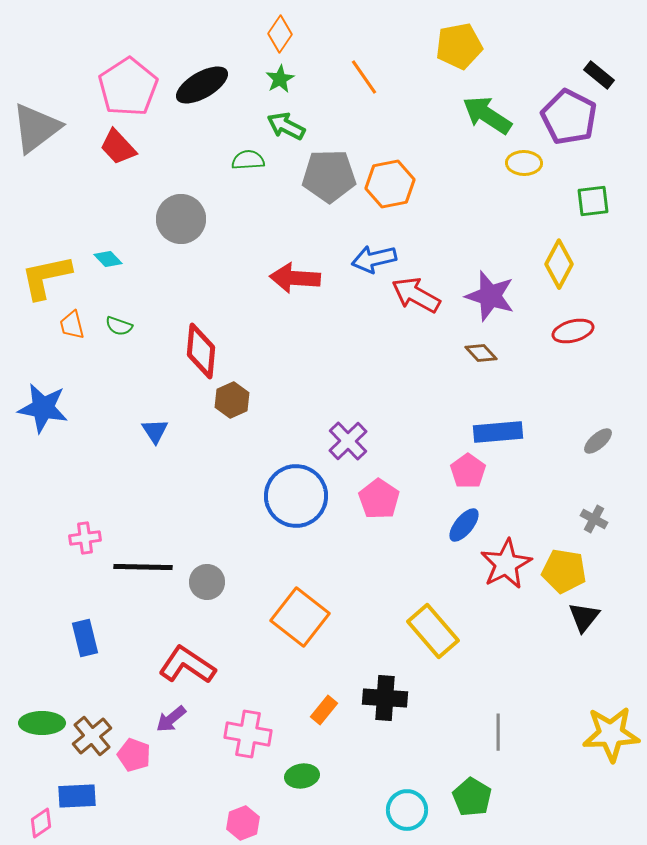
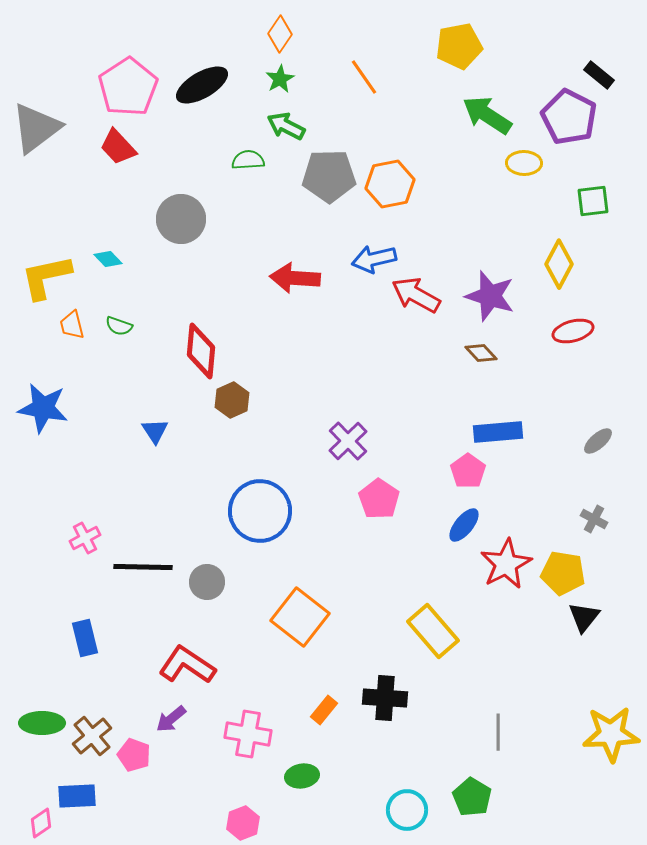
blue circle at (296, 496): moved 36 px left, 15 px down
pink cross at (85, 538): rotated 20 degrees counterclockwise
yellow pentagon at (564, 571): moved 1 px left, 2 px down
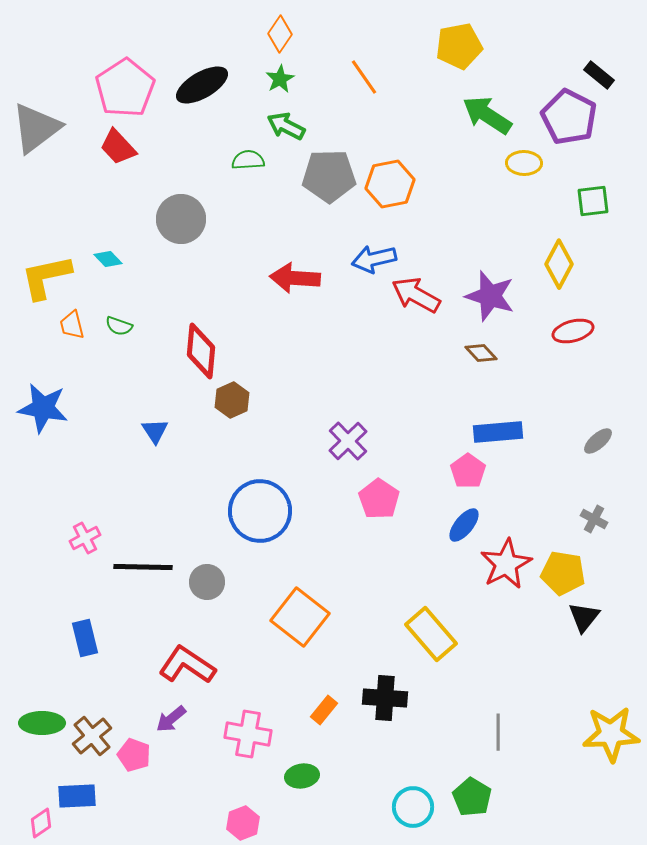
pink pentagon at (128, 87): moved 3 px left, 1 px down
yellow rectangle at (433, 631): moved 2 px left, 3 px down
cyan circle at (407, 810): moved 6 px right, 3 px up
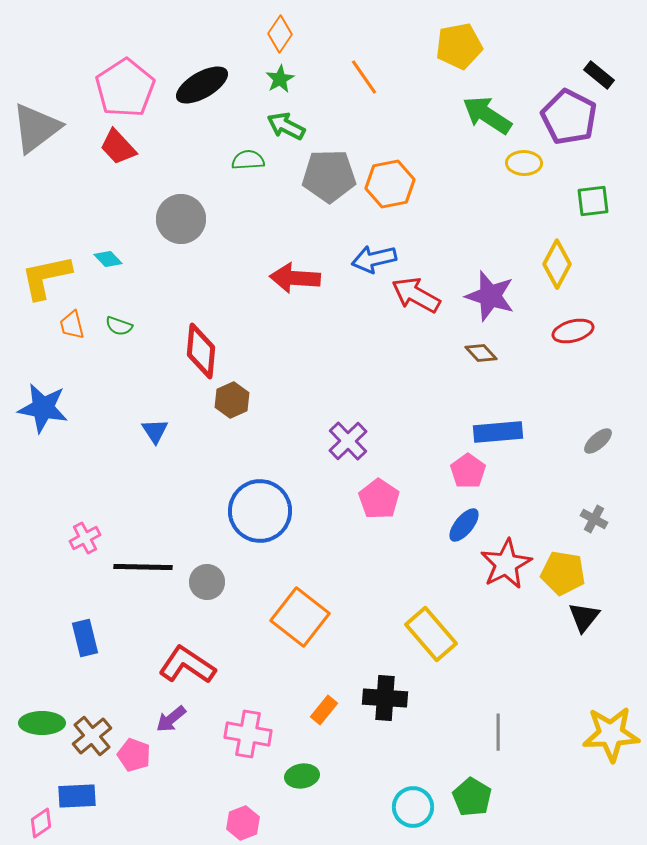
yellow diamond at (559, 264): moved 2 px left
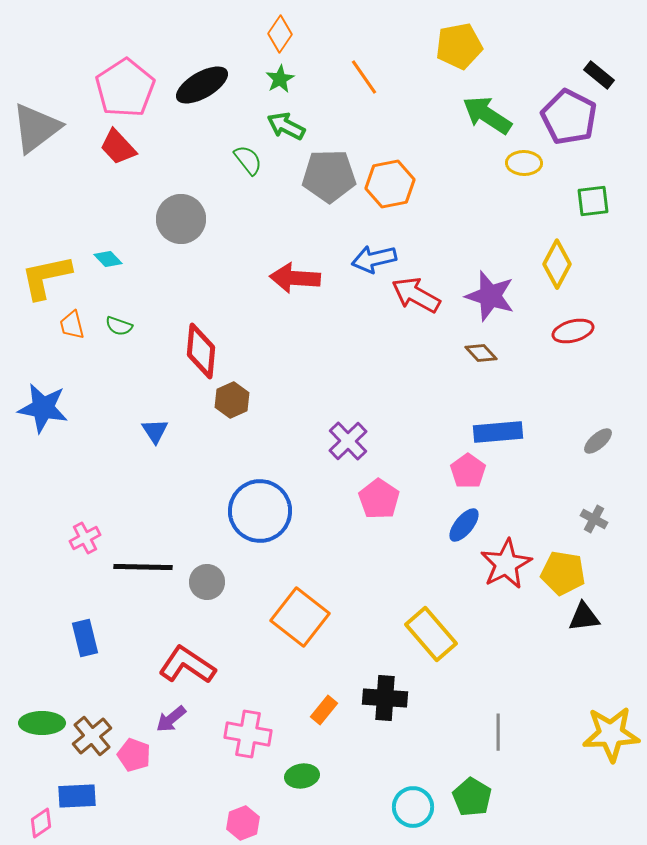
green semicircle at (248, 160): rotated 56 degrees clockwise
black triangle at (584, 617): rotated 44 degrees clockwise
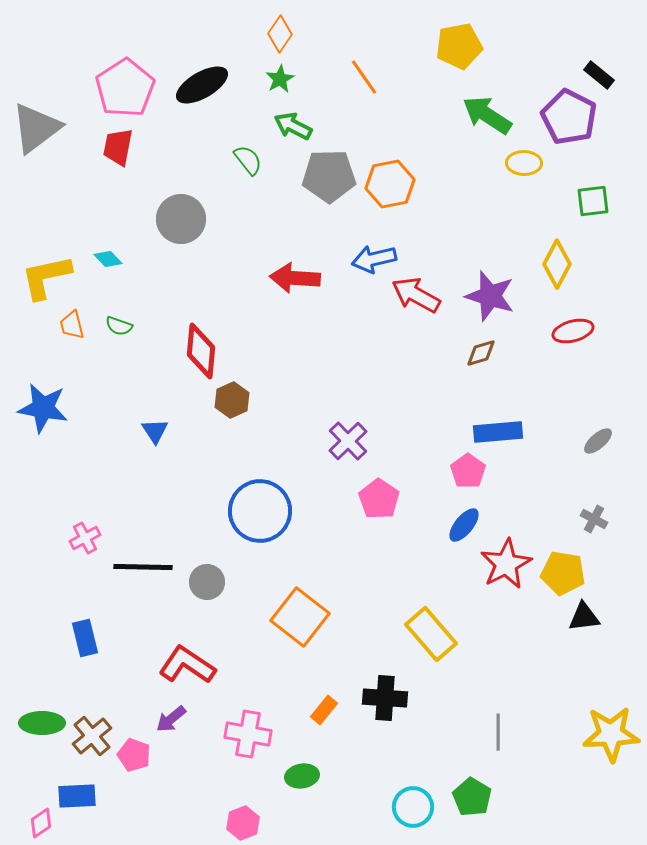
green arrow at (286, 126): moved 7 px right
red trapezoid at (118, 147): rotated 54 degrees clockwise
brown diamond at (481, 353): rotated 64 degrees counterclockwise
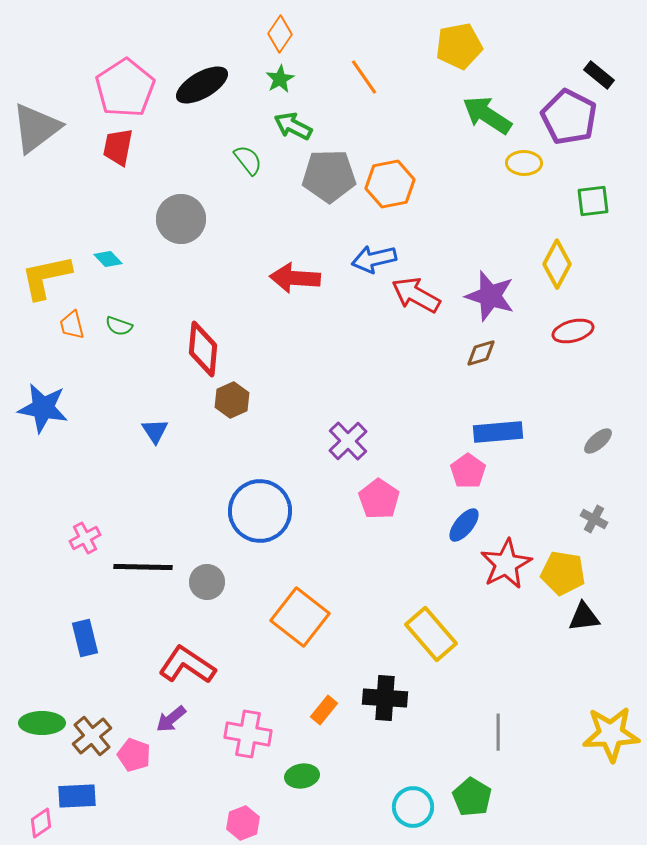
red diamond at (201, 351): moved 2 px right, 2 px up
